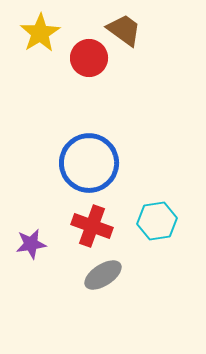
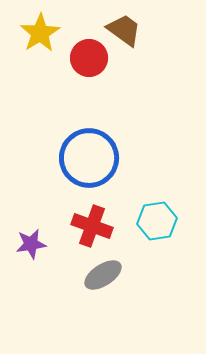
blue circle: moved 5 px up
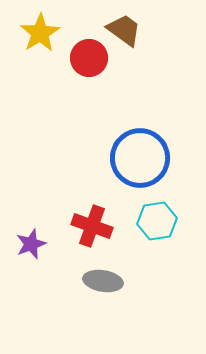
blue circle: moved 51 px right
purple star: rotated 12 degrees counterclockwise
gray ellipse: moved 6 px down; rotated 42 degrees clockwise
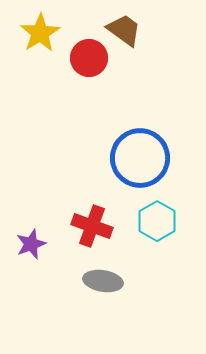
cyan hexagon: rotated 21 degrees counterclockwise
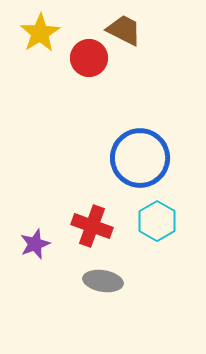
brown trapezoid: rotated 9 degrees counterclockwise
purple star: moved 4 px right
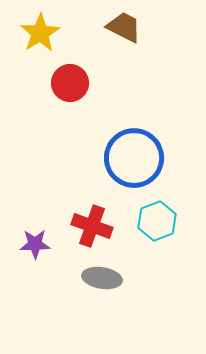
brown trapezoid: moved 3 px up
red circle: moved 19 px left, 25 px down
blue circle: moved 6 px left
cyan hexagon: rotated 9 degrees clockwise
purple star: rotated 20 degrees clockwise
gray ellipse: moved 1 px left, 3 px up
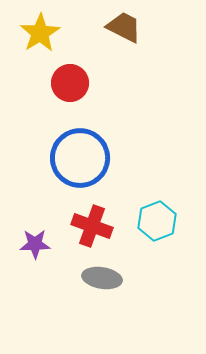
blue circle: moved 54 px left
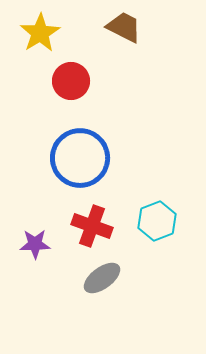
red circle: moved 1 px right, 2 px up
gray ellipse: rotated 45 degrees counterclockwise
